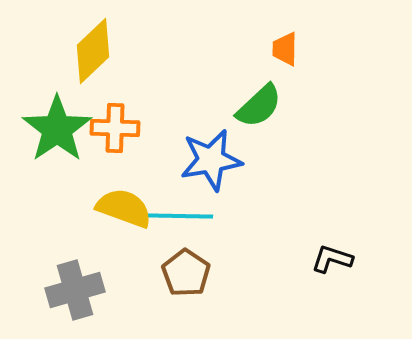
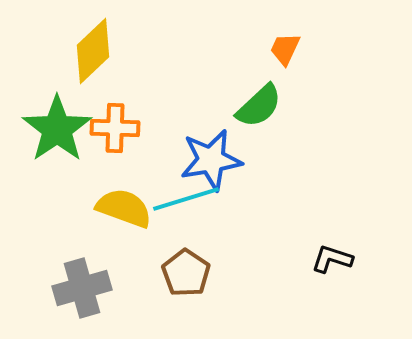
orange trapezoid: rotated 24 degrees clockwise
cyan line: moved 7 px right, 17 px up; rotated 18 degrees counterclockwise
gray cross: moved 7 px right, 2 px up
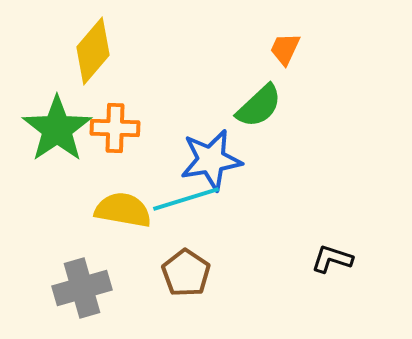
yellow diamond: rotated 6 degrees counterclockwise
yellow semicircle: moved 1 px left, 2 px down; rotated 10 degrees counterclockwise
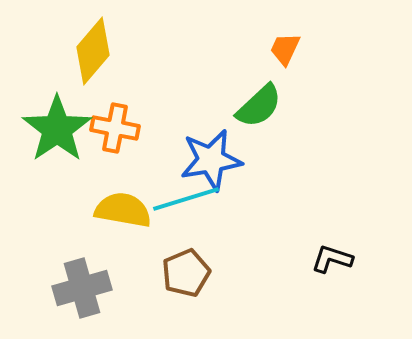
orange cross: rotated 9 degrees clockwise
brown pentagon: rotated 15 degrees clockwise
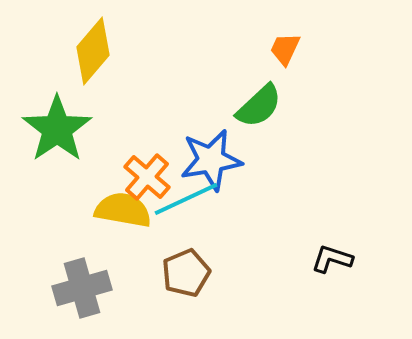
orange cross: moved 32 px right, 49 px down; rotated 30 degrees clockwise
cyan line: rotated 8 degrees counterclockwise
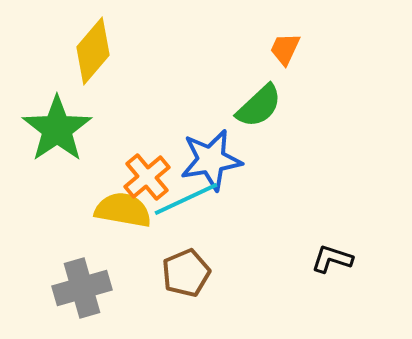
orange cross: rotated 9 degrees clockwise
